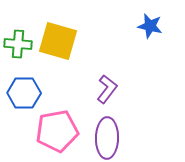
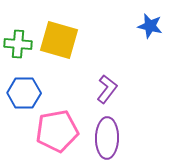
yellow square: moved 1 px right, 1 px up
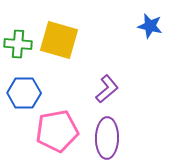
purple L-shape: rotated 12 degrees clockwise
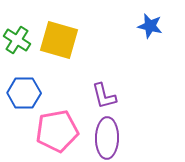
green cross: moved 1 px left, 4 px up; rotated 28 degrees clockwise
purple L-shape: moved 3 px left, 7 px down; rotated 116 degrees clockwise
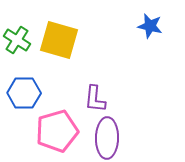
purple L-shape: moved 9 px left, 3 px down; rotated 20 degrees clockwise
pink pentagon: rotated 6 degrees counterclockwise
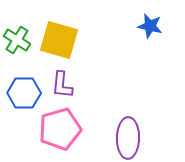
purple L-shape: moved 33 px left, 14 px up
pink pentagon: moved 3 px right, 2 px up
purple ellipse: moved 21 px right
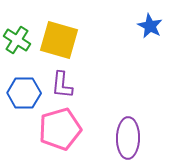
blue star: rotated 15 degrees clockwise
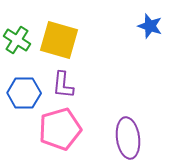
blue star: rotated 10 degrees counterclockwise
purple L-shape: moved 1 px right
purple ellipse: rotated 9 degrees counterclockwise
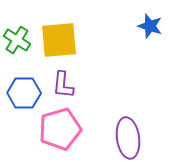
yellow square: rotated 21 degrees counterclockwise
